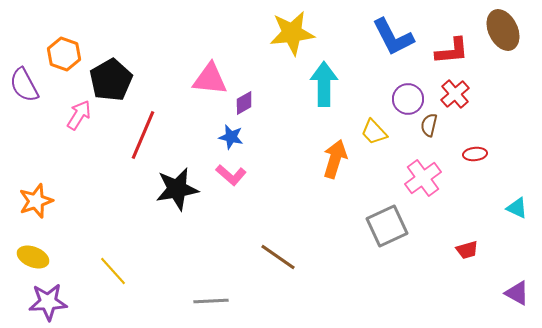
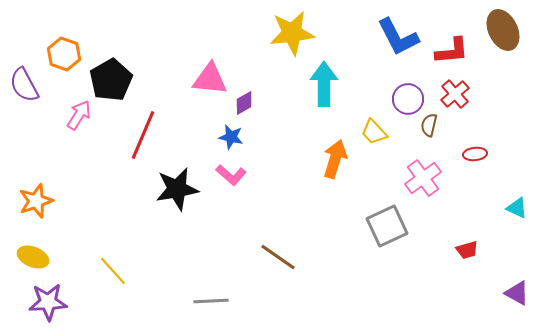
blue L-shape: moved 5 px right
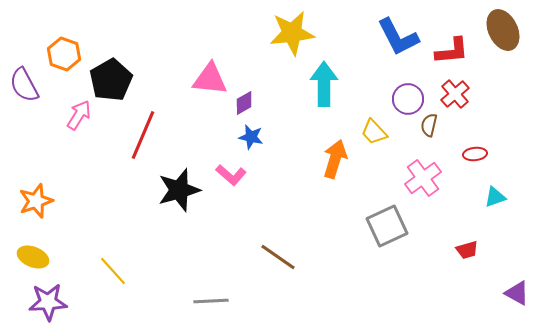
blue star: moved 20 px right
black star: moved 2 px right, 1 px down; rotated 6 degrees counterclockwise
cyan triangle: moved 22 px left, 11 px up; rotated 45 degrees counterclockwise
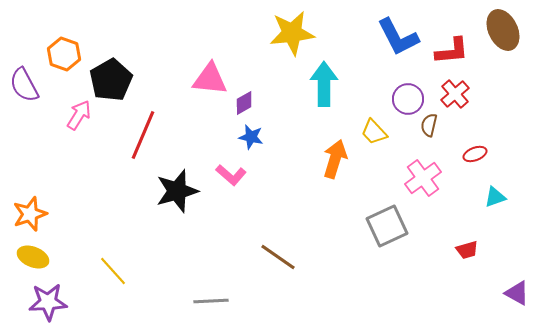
red ellipse: rotated 15 degrees counterclockwise
black star: moved 2 px left, 1 px down
orange star: moved 6 px left, 13 px down
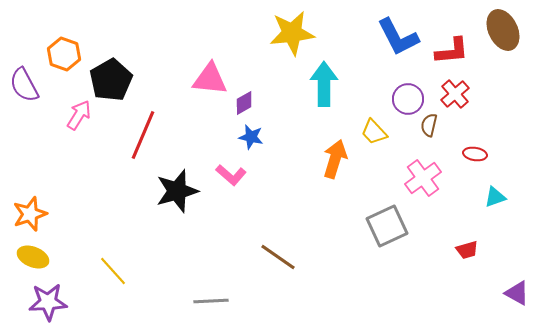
red ellipse: rotated 30 degrees clockwise
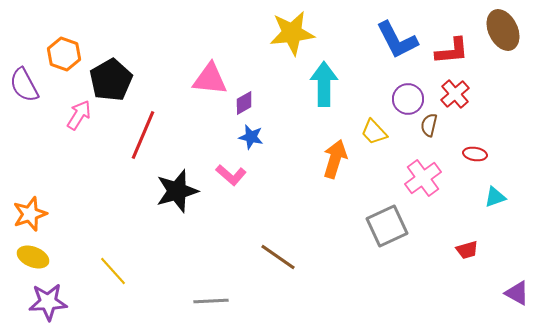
blue L-shape: moved 1 px left, 3 px down
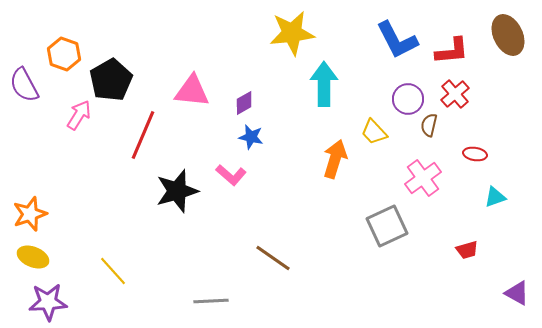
brown ellipse: moved 5 px right, 5 px down
pink triangle: moved 18 px left, 12 px down
brown line: moved 5 px left, 1 px down
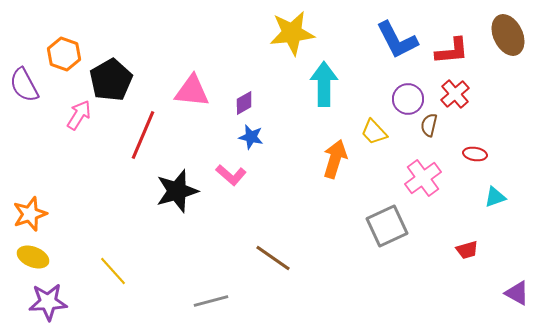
gray line: rotated 12 degrees counterclockwise
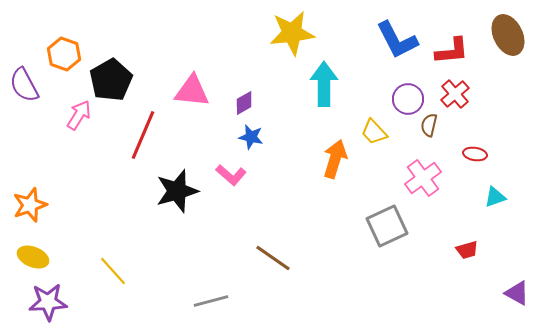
orange star: moved 9 px up
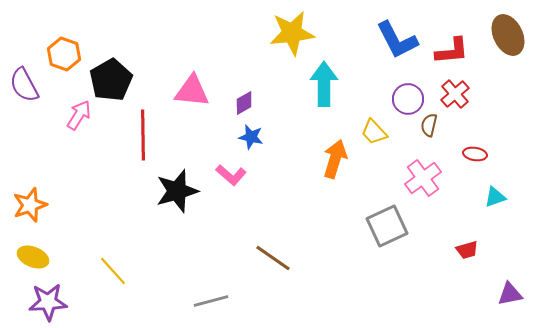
red line: rotated 24 degrees counterclockwise
purple triangle: moved 7 px left, 1 px down; rotated 40 degrees counterclockwise
